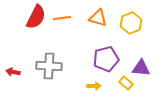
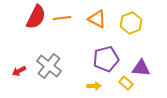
orange triangle: moved 1 px left, 1 px down; rotated 12 degrees clockwise
gray cross: rotated 35 degrees clockwise
red arrow: moved 6 px right, 1 px up; rotated 40 degrees counterclockwise
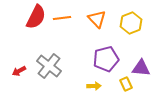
orange triangle: rotated 18 degrees clockwise
yellow rectangle: moved 1 px down; rotated 24 degrees clockwise
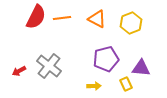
orange triangle: rotated 18 degrees counterclockwise
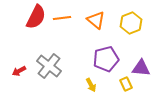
orange triangle: moved 1 px left, 1 px down; rotated 12 degrees clockwise
yellow arrow: moved 3 px left, 1 px up; rotated 64 degrees clockwise
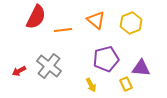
orange line: moved 1 px right, 12 px down
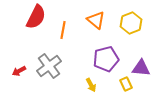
orange line: rotated 72 degrees counterclockwise
gray cross: rotated 15 degrees clockwise
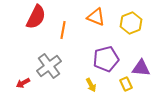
orange triangle: moved 3 px up; rotated 18 degrees counterclockwise
red arrow: moved 4 px right, 12 px down
